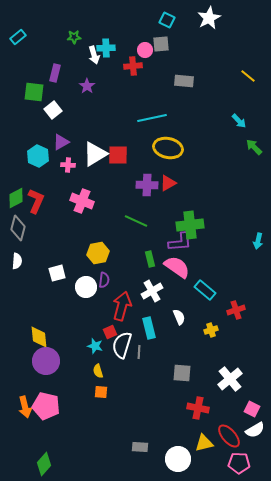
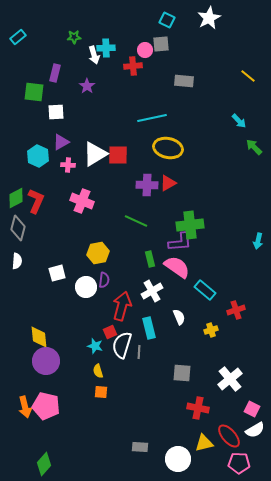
white square at (53, 110): moved 3 px right, 2 px down; rotated 36 degrees clockwise
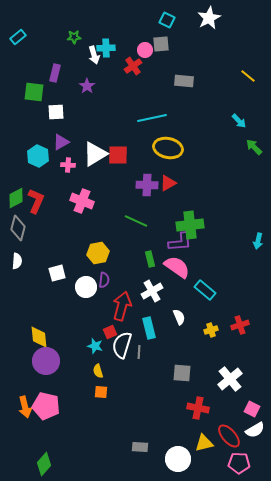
red cross at (133, 66): rotated 30 degrees counterclockwise
red cross at (236, 310): moved 4 px right, 15 px down
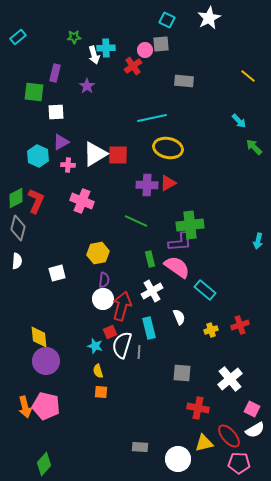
white circle at (86, 287): moved 17 px right, 12 px down
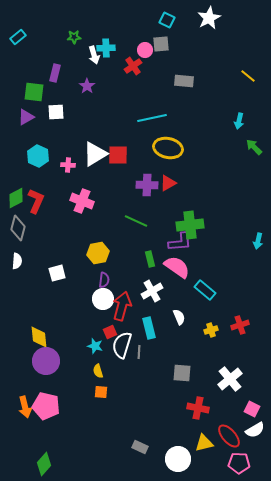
cyan arrow at (239, 121): rotated 56 degrees clockwise
purple triangle at (61, 142): moved 35 px left, 25 px up
gray rectangle at (140, 447): rotated 21 degrees clockwise
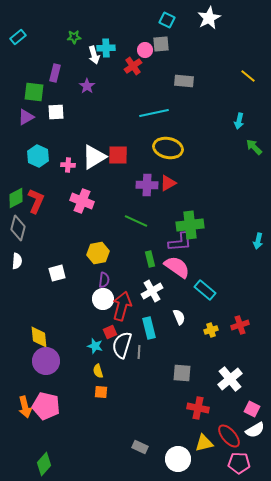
cyan line at (152, 118): moved 2 px right, 5 px up
white triangle at (95, 154): moved 1 px left, 3 px down
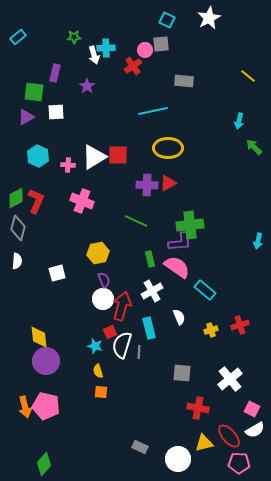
cyan line at (154, 113): moved 1 px left, 2 px up
yellow ellipse at (168, 148): rotated 12 degrees counterclockwise
purple semicircle at (104, 280): rotated 28 degrees counterclockwise
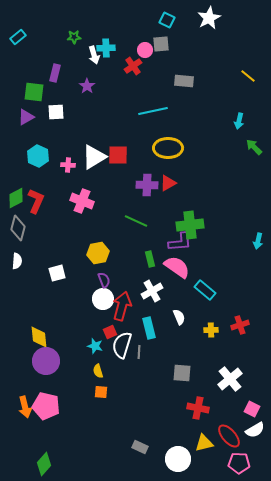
yellow cross at (211, 330): rotated 16 degrees clockwise
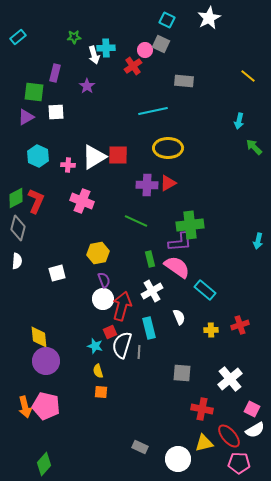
gray square at (161, 44): rotated 30 degrees clockwise
red cross at (198, 408): moved 4 px right, 1 px down
